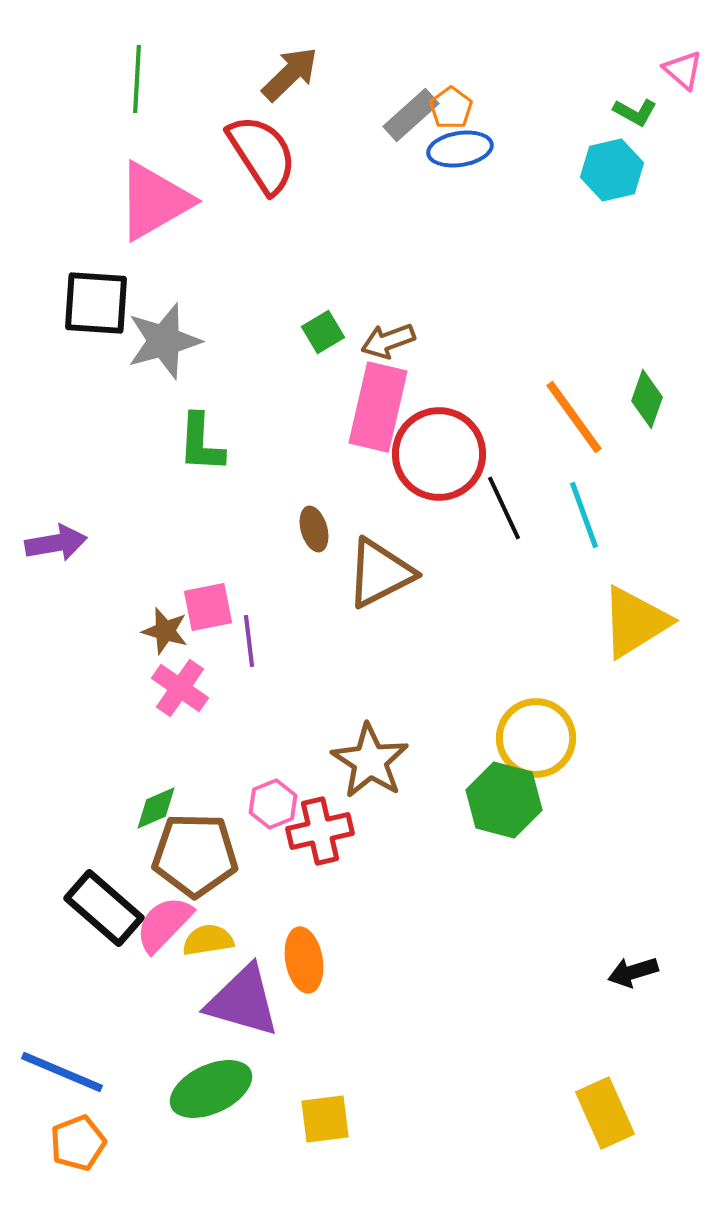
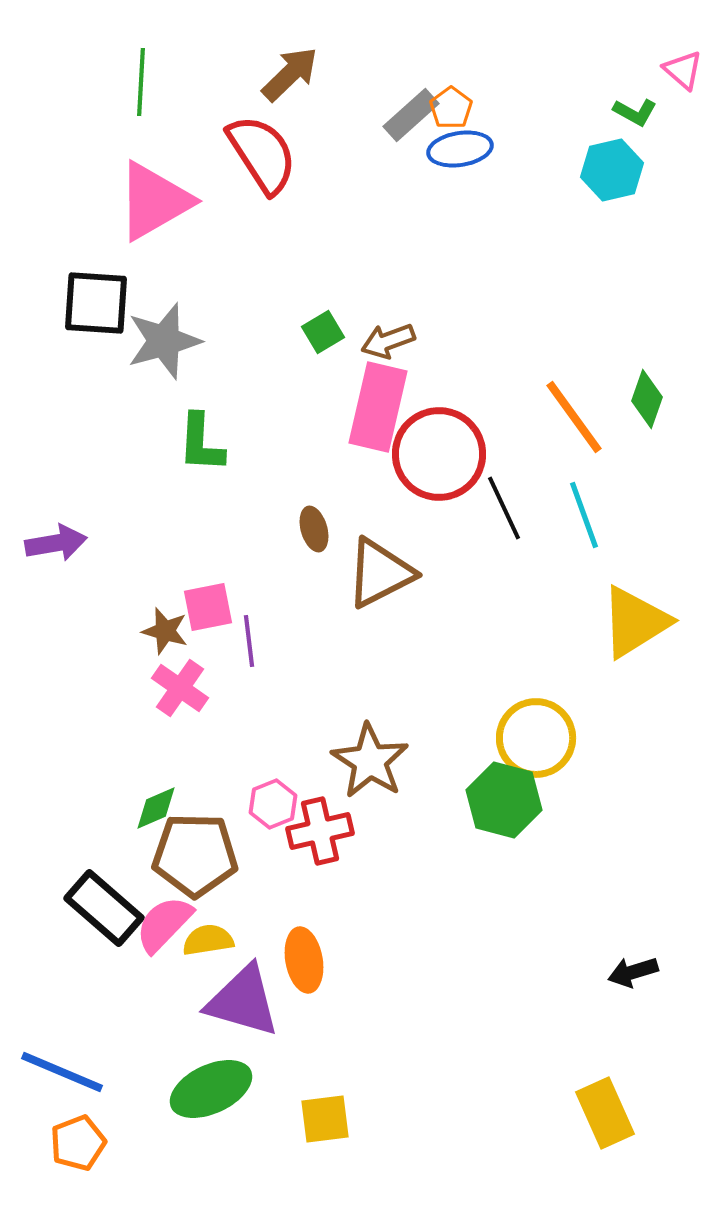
green line at (137, 79): moved 4 px right, 3 px down
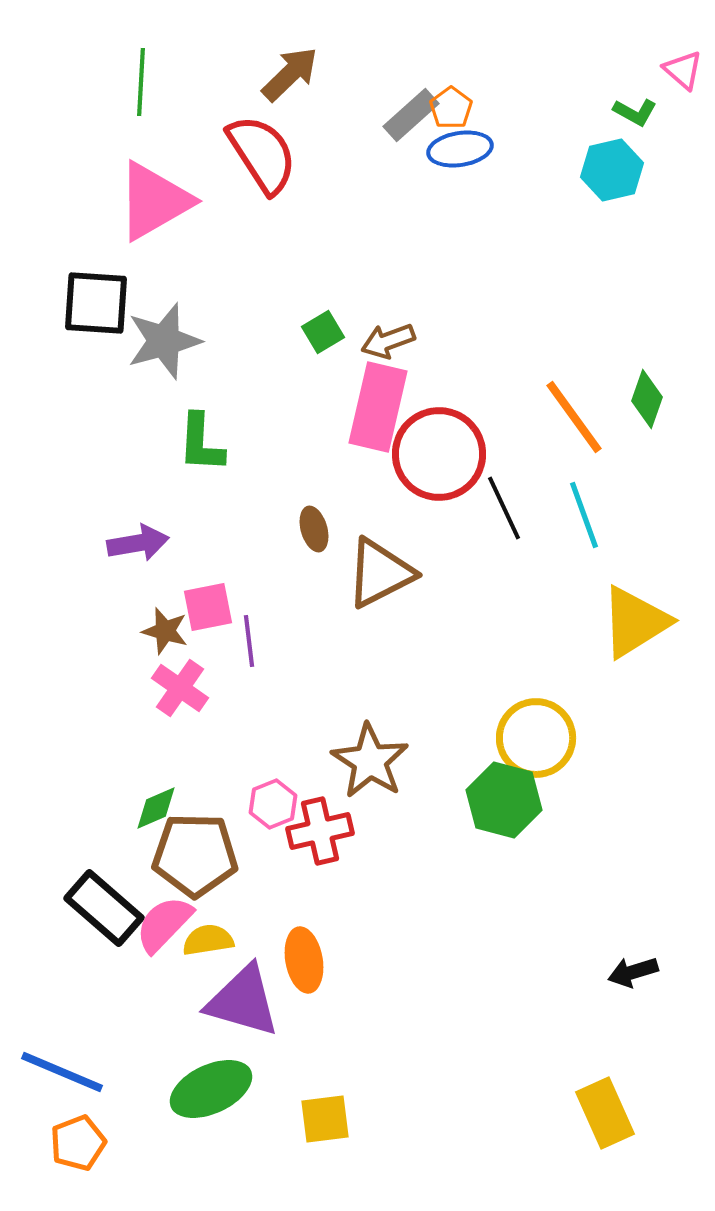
purple arrow at (56, 543): moved 82 px right
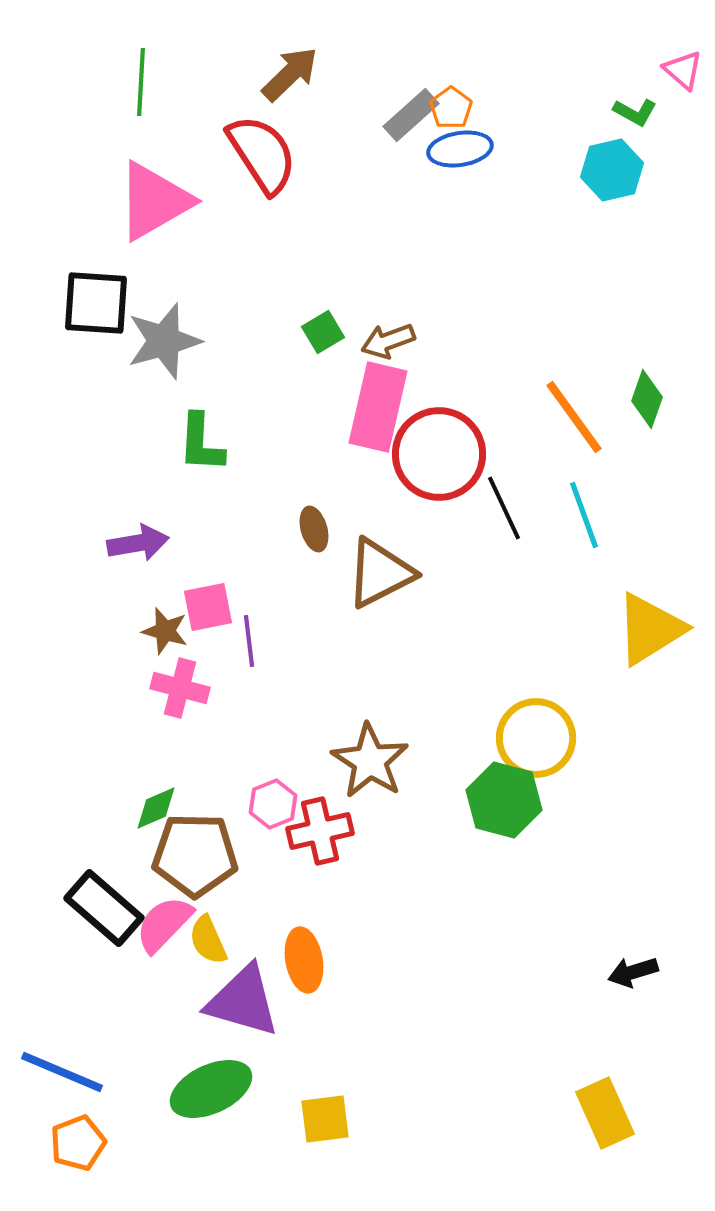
yellow triangle at (635, 622): moved 15 px right, 7 px down
pink cross at (180, 688): rotated 20 degrees counterclockwise
yellow semicircle at (208, 940): rotated 105 degrees counterclockwise
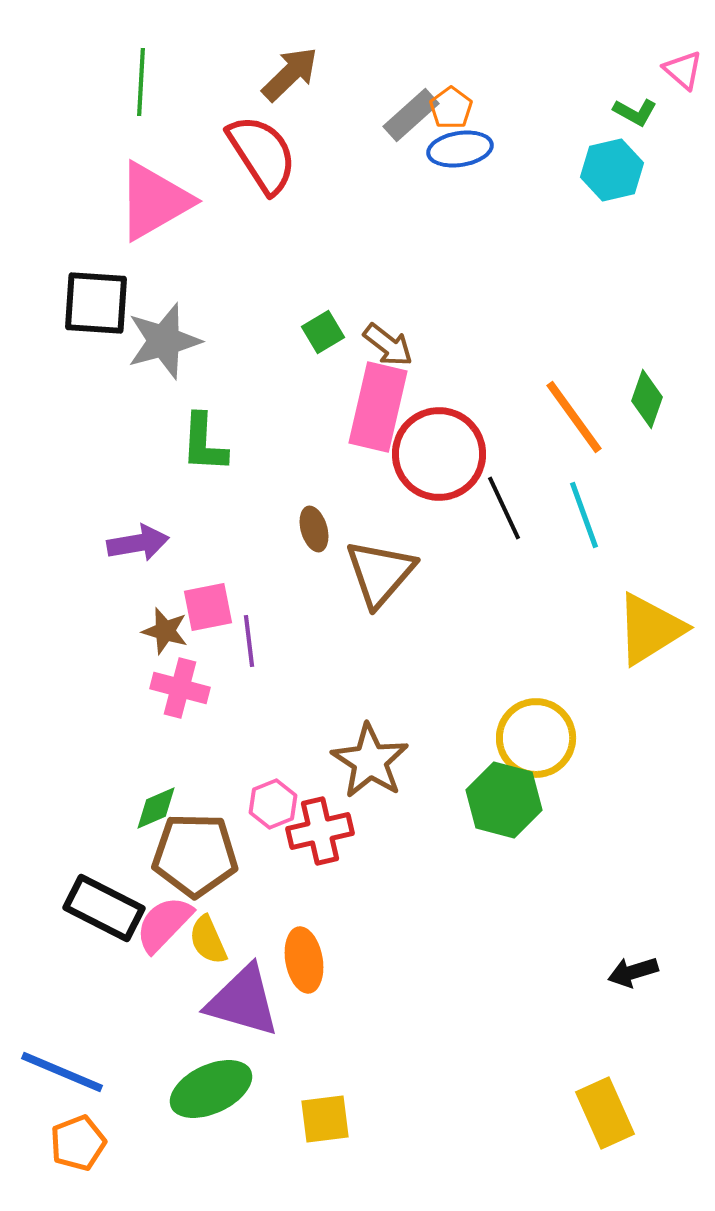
brown arrow at (388, 341): moved 4 px down; rotated 122 degrees counterclockwise
green L-shape at (201, 443): moved 3 px right
brown triangle at (380, 573): rotated 22 degrees counterclockwise
black rectangle at (104, 908): rotated 14 degrees counterclockwise
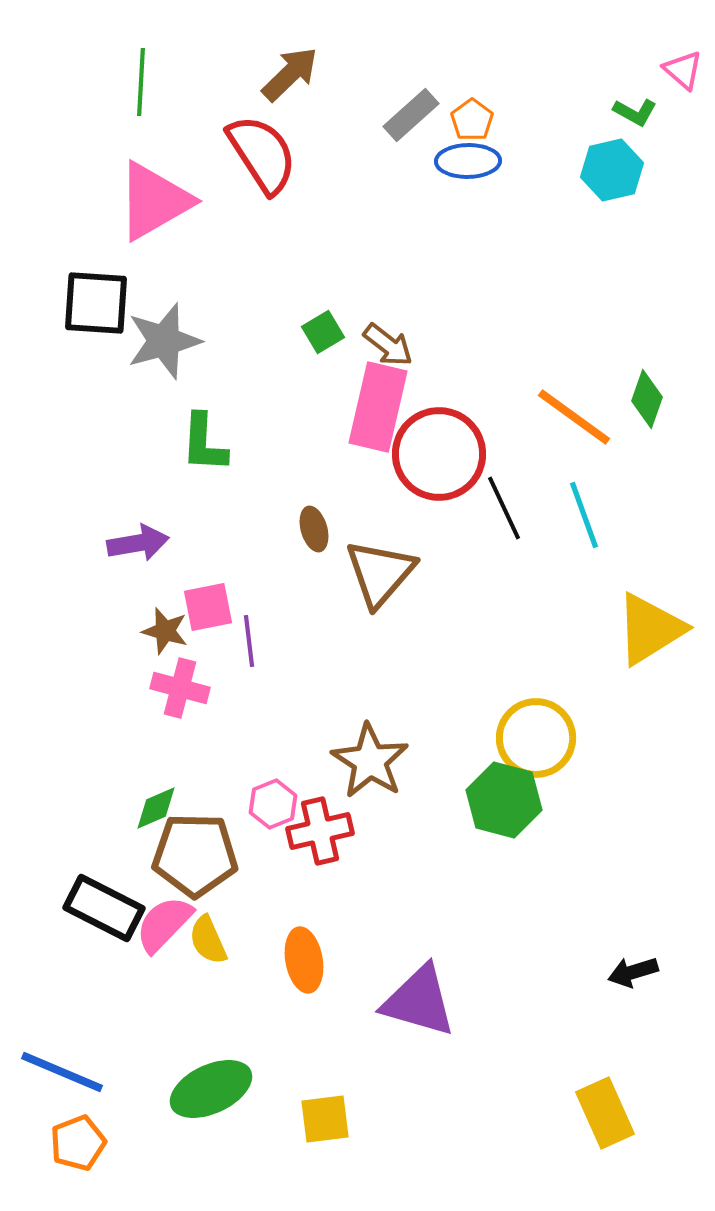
orange pentagon at (451, 108): moved 21 px right, 12 px down
blue ellipse at (460, 149): moved 8 px right, 12 px down; rotated 8 degrees clockwise
orange line at (574, 417): rotated 18 degrees counterclockwise
purple triangle at (243, 1001): moved 176 px right
